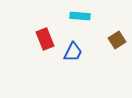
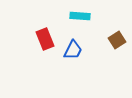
blue trapezoid: moved 2 px up
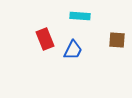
brown square: rotated 36 degrees clockwise
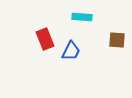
cyan rectangle: moved 2 px right, 1 px down
blue trapezoid: moved 2 px left, 1 px down
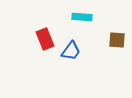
blue trapezoid: rotated 10 degrees clockwise
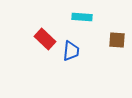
red rectangle: rotated 25 degrees counterclockwise
blue trapezoid: rotated 30 degrees counterclockwise
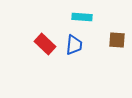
red rectangle: moved 5 px down
blue trapezoid: moved 3 px right, 6 px up
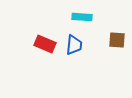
red rectangle: rotated 20 degrees counterclockwise
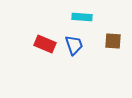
brown square: moved 4 px left, 1 px down
blue trapezoid: rotated 25 degrees counterclockwise
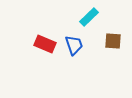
cyan rectangle: moved 7 px right; rotated 48 degrees counterclockwise
